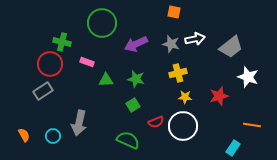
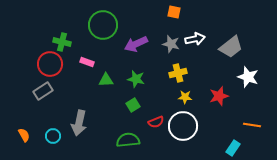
green circle: moved 1 px right, 2 px down
green semicircle: rotated 30 degrees counterclockwise
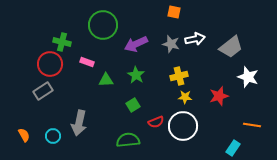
yellow cross: moved 1 px right, 3 px down
green star: moved 4 px up; rotated 18 degrees clockwise
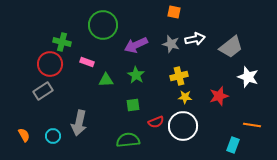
purple arrow: moved 1 px down
green square: rotated 24 degrees clockwise
cyan rectangle: moved 3 px up; rotated 14 degrees counterclockwise
